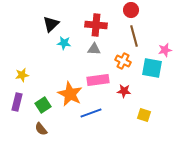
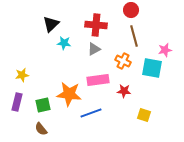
gray triangle: rotated 32 degrees counterclockwise
orange star: moved 1 px left; rotated 20 degrees counterclockwise
green square: rotated 21 degrees clockwise
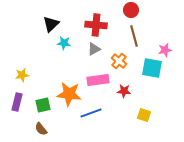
orange cross: moved 4 px left; rotated 14 degrees clockwise
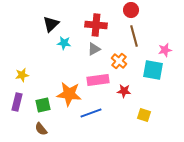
cyan square: moved 1 px right, 2 px down
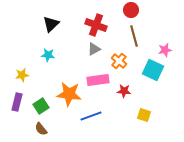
red cross: rotated 15 degrees clockwise
cyan star: moved 16 px left, 12 px down
cyan square: rotated 15 degrees clockwise
green square: moved 2 px left, 1 px down; rotated 21 degrees counterclockwise
blue line: moved 3 px down
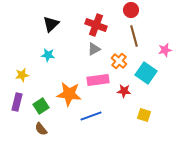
cyan square: moved 7 px left, 3 px down; rotated 10 degrees clockwise
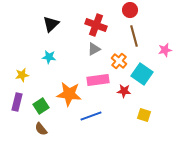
red circle: moved 1 px left
cyan star: moved 1 px right, 2 px down
cyan square: moved 4 px left, 1 px down
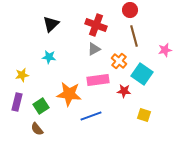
brown semicircle: moved 4 px left
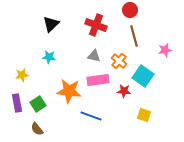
gray triangle: moved 7 px down; rotated 40 degrees clockwise
cyan square: moved 1 px right, 2 px down
orange star: moved 3 px up
purple rectangle: moved 1 px down; rotated 24 degrees counterclockwise
green square: moved 3 px left, 2 px up
blue line: rotated 40 degrees clockwise
